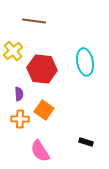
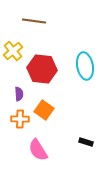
cyan ellipse: moved 4 px down
pink semicircle: moved 2 px left, 1 px up
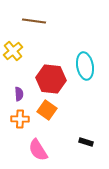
red hexagon: moved 9 px right, 10 px down
orange square: moved 3 px right
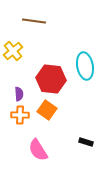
orange cross: moved 4 px up
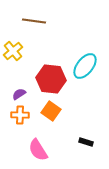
cyan ellipse: rotated 48 degrees clockwise
purple semicircle: rotated 120 degrees counterclockwise
orange square: moved 4 px right, 1 px down
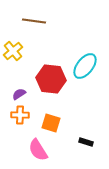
orange square: moved 12 px down; rotated 18 degrees counterclockwise
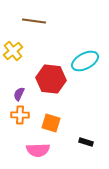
cyan ellipse: moved 5 px up; rotated 24 degrees clockwise
purple semicircle: rotated 32 degrees counterclockwise
pink semicircle: rotated 60 degrees counterclockwise
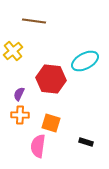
pink semicircle: moved 4 px up; rotated 100 degrees clockwise
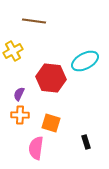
yellow cross: rotated 12 degrees clockwise
red hexagon: moved 1 px up
black rectangle: rotated 56 degrees clockwise
pink semicircle: moved 2 px left, 2 px down
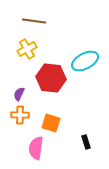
yellow cross: moved 14 px right, 2 px up
